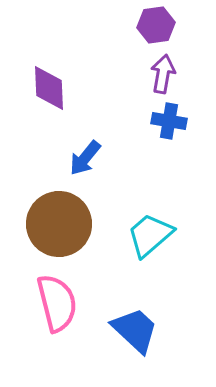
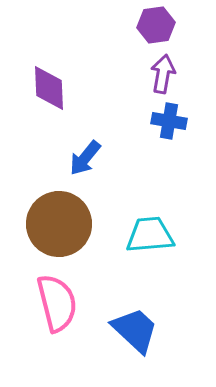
cyan trapezoid: rotated 36 degrees clockwise
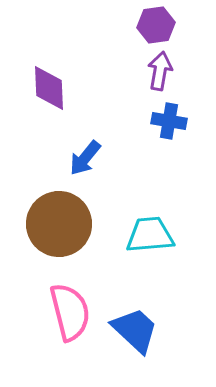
purple arrow: moved 3 px left, 3 px up
pink semicircle: moved 13 px right, 9 px down
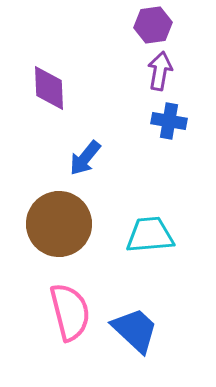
purple hexagon: moved 3 px left
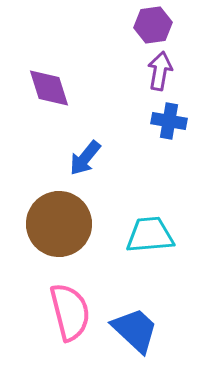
purple diamond: rotated 15 degrees counterclockwise
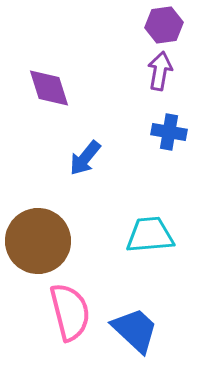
purple hexagon: moved 11 px right
blue cross: moved 11 px down
brown circle: moved 21 px left, 17 px down
